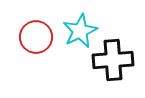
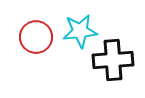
cyan star: rotated 20 degrees clockwise
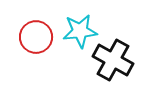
black cross: rotated 33 degrees clockwise
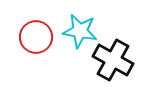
cyan star: rotated 16 degrees clockwise
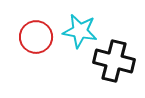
black cross: moved 1 px right, 1 px down; rotated 15 degrees counterclockwise
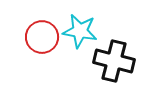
red circle: moved 6 px right
